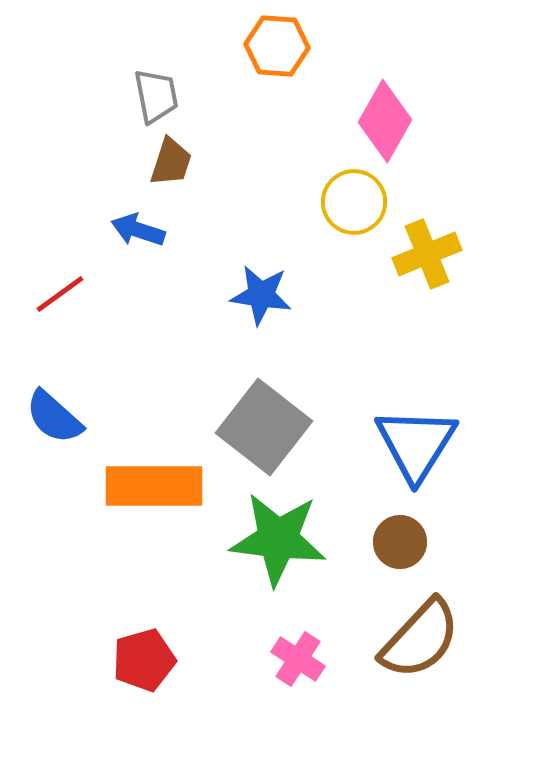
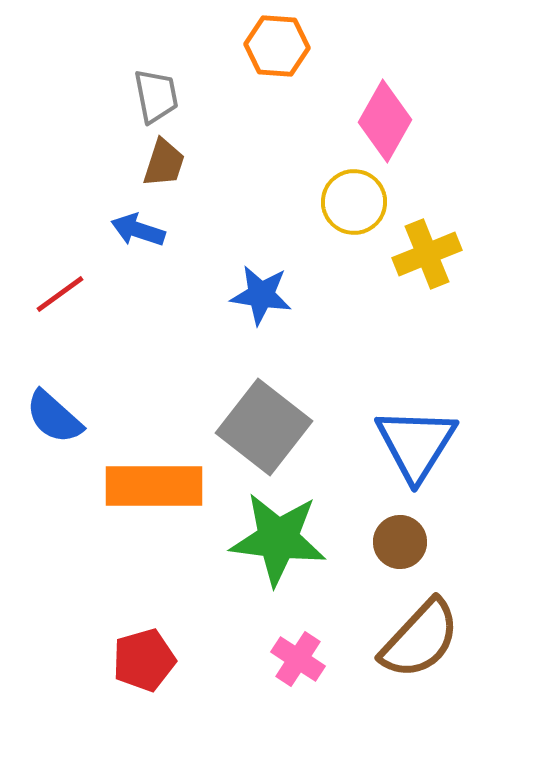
brown trapezoid: moved 7 px left, 1 px down
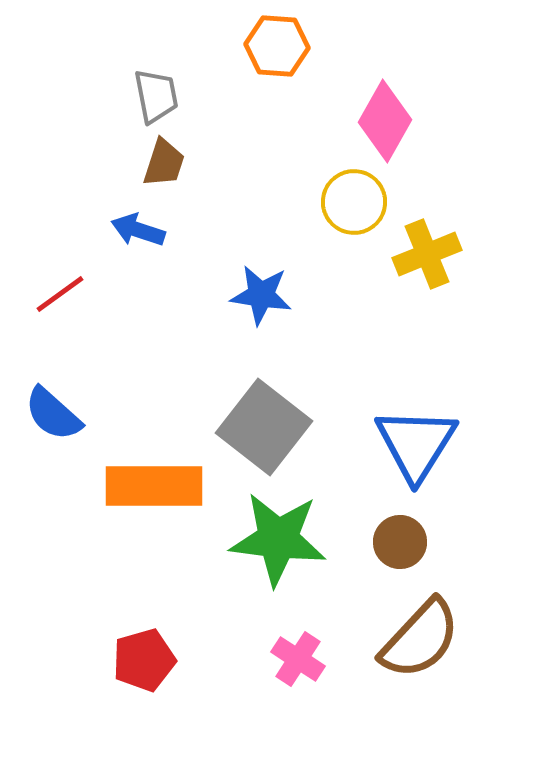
blue semicircle: moved 1 px left, 3 px up
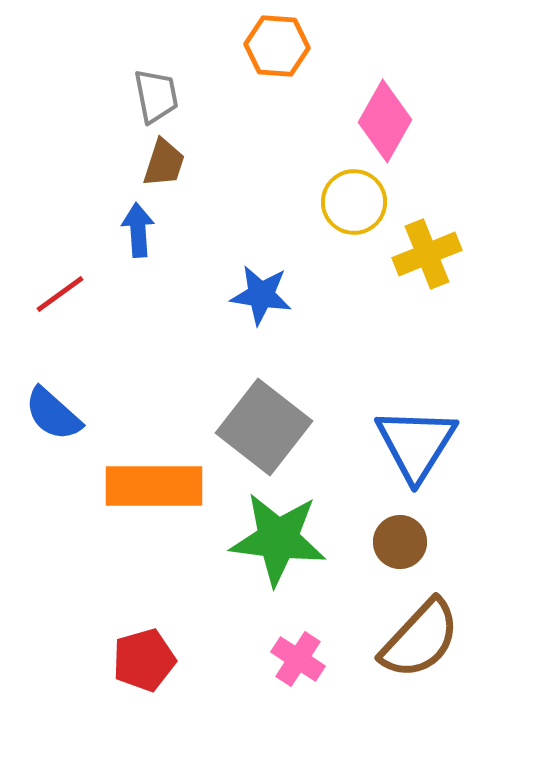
blue arrow: rotated 68 degrees clockwise
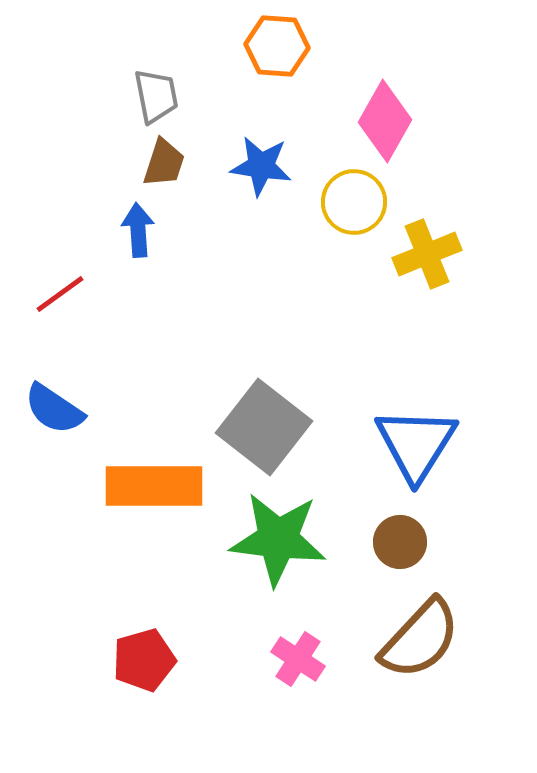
blue star: moved 129 px up
blue semicircle: moved 1 px right, 5 px up; rotated 8 degrees counterclockwise
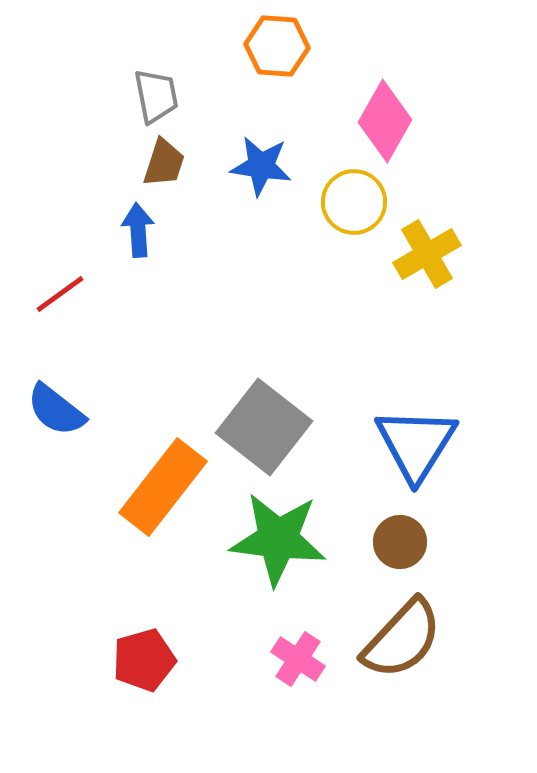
yellow cross: rotated 8 degrees counterclockwise
blue semicircle: moved 2 px right, 1 px down; rotated 4 degrees clockwise
orange rectangle: moved 9 px right, 1 px down; rotated 52 degrees counterclockwise
brown semicircle: moved 18 px left
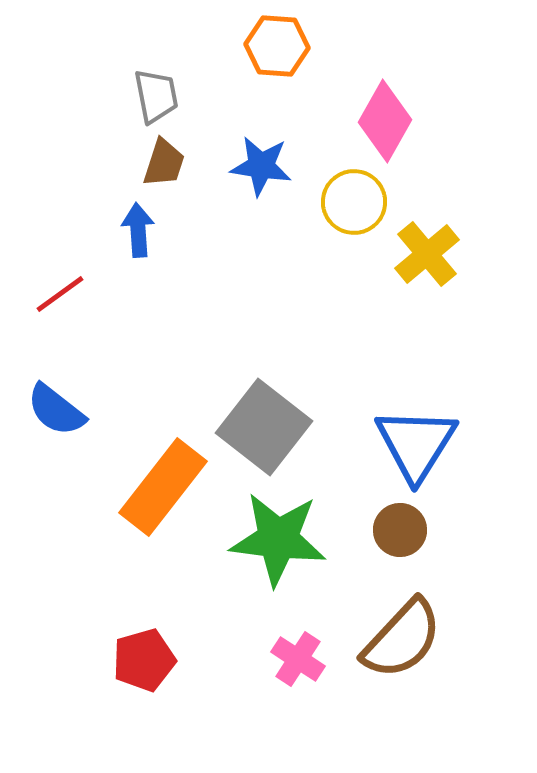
yellow cross: rotated 10 degrees counterclockwise
brown circle: moved 12 px up
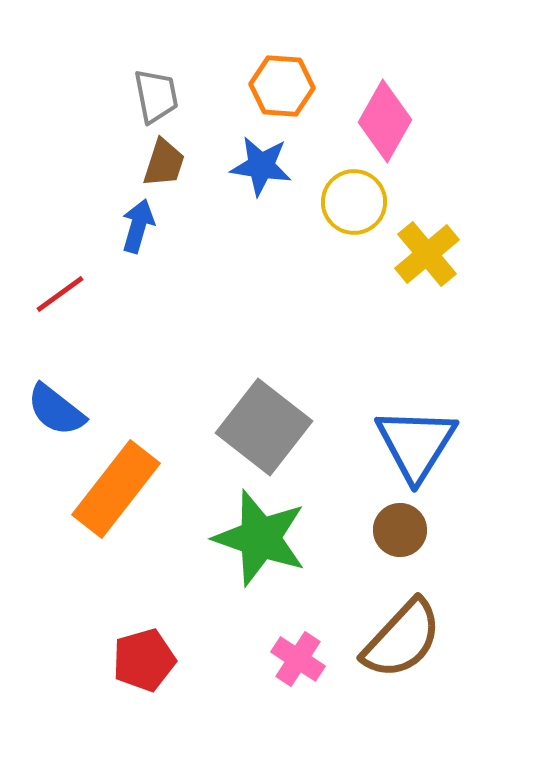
orange hexagon: moved 5 px right, 40 px down
blue arrow: moved 4 px up; rotated 20 degrees clockwise
orange rectangle: moved 47 px left, 2 px down
green star: moved 18 px left, 1 px up; rotated 12 degrees clockwise
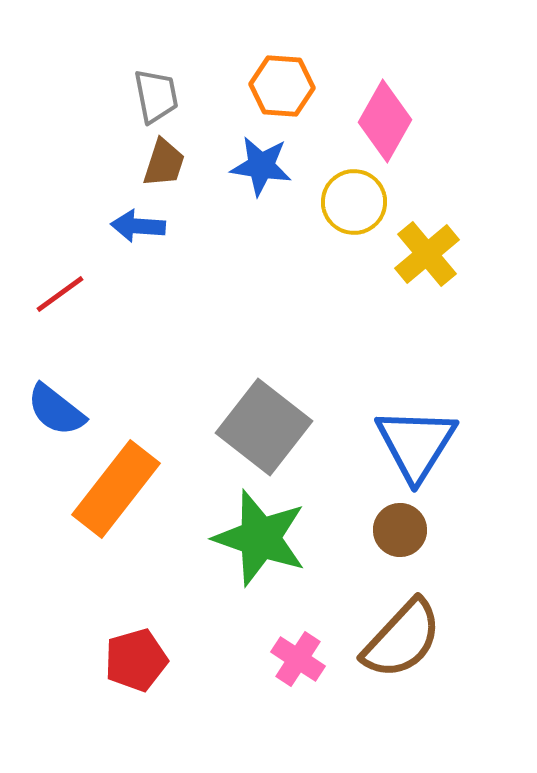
blue arrow: rotated 102 degrees counterclockwise
red pentagon: moved 8 px left
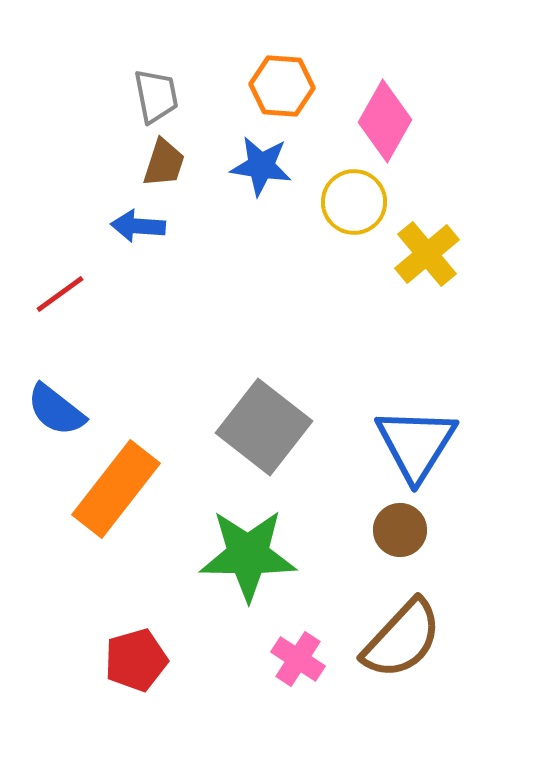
green star: moved 12 px left, 17 px down; rotated 18 degrees counterclockwise
